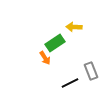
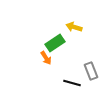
yellow arrow: rotated 14 degrees clockwise
orange arrow: moved 1 px right
black line: moved 2 px right; rotated 42 degrees clockwise
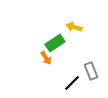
black line: rotated 60 degrees counterclockwise
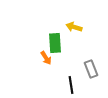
green rectangle: rotated 60 degrees counterclockwise
gray rectangle: moved 2 px up
black line: moved 1 px left, 2 px down; rotated 54 degrees counterclockwise
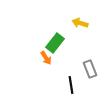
yellow arrow: moved 6 px right, 4 px up
green rectangle: rotated 42 degrees clockwise
gray rectangle: moved 1 px left
